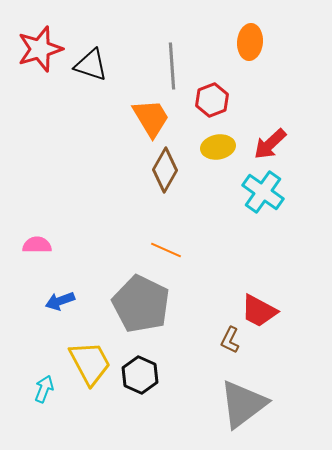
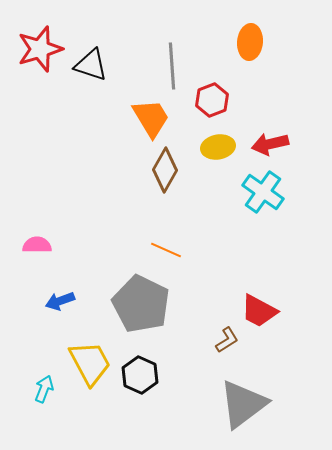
red arrow: rotated 30 degrees clockwise
brown L-shape: moved 3 px left; rotated 148 degrees counterclockwise
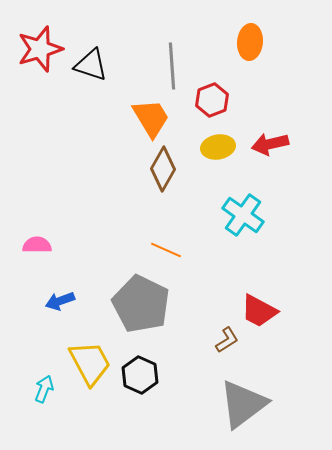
brown diamond: moved 2 px left, 1 px up
cyan cross: moved 20 px left, 23 px down
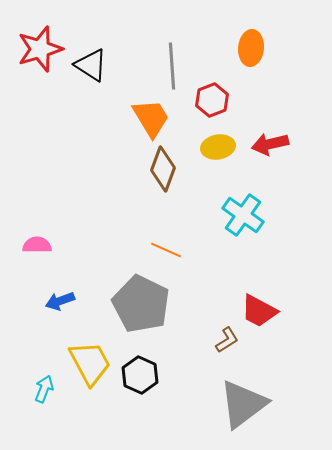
orange ellipse: moved 1 px right, 6 px down
black triangle: rotated 15 degrees clockwise
brown diamond: rotated 9 degrees counterclockwise
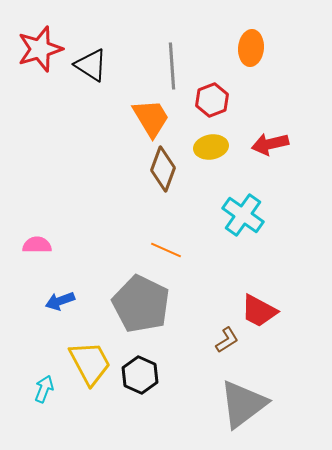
yellow ellipse: moved 7 px left
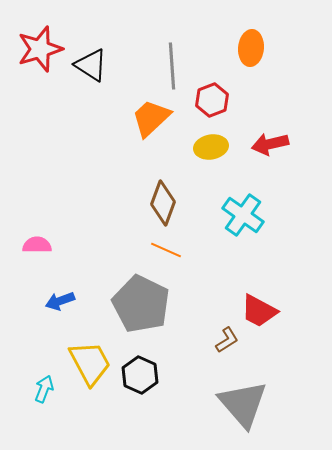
orange trapezoid: rotated 102 degrees counterclockwise
brown diamond: moved 34 px down
gray triangle: rotated 34 degrees counterclockwise
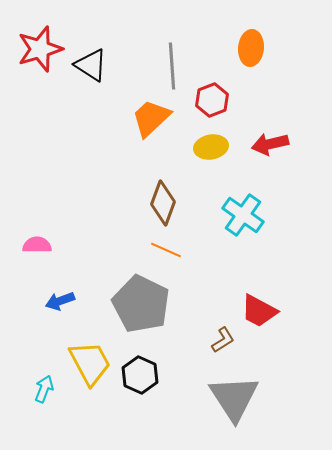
brown L-shape: moved 4 px left
gray triangle: moved 9 px left, 6 px up; rotated 8 degrees clockwise
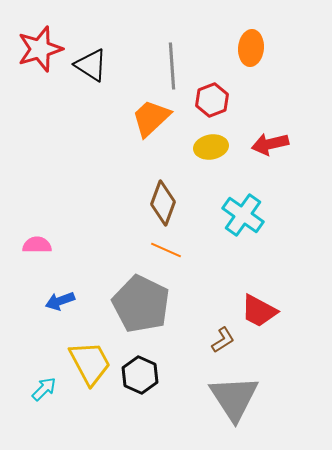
cyan arrow: rotated 24 degrees clockwise
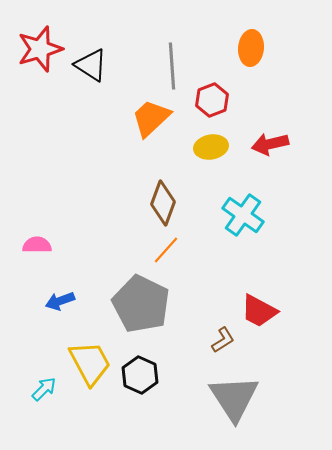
orange line: rotated 72 degrees counterclockwise
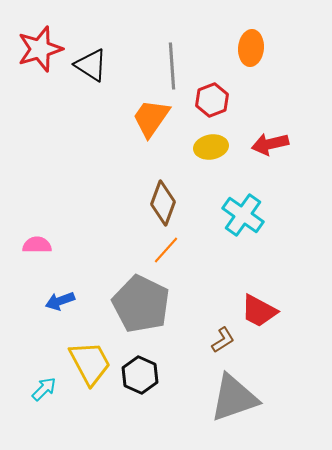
orange trapezoid: rotated 12 degrees counterclockwise
gray triangle: rotated 44 degrees clockwise
